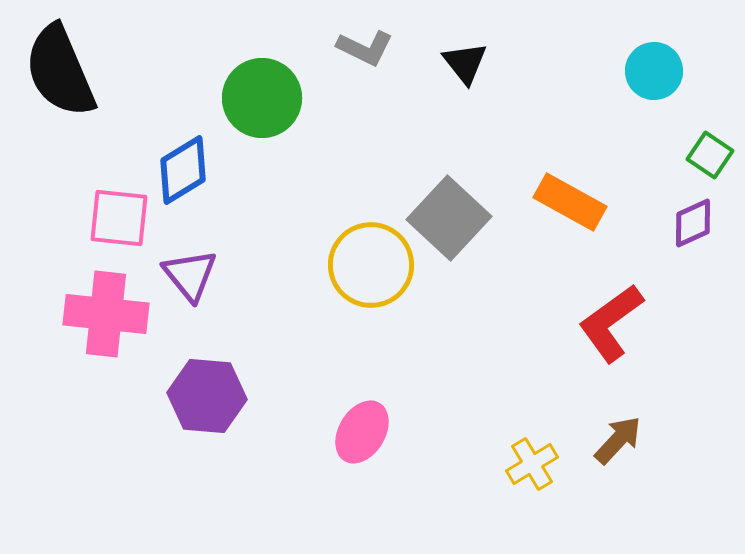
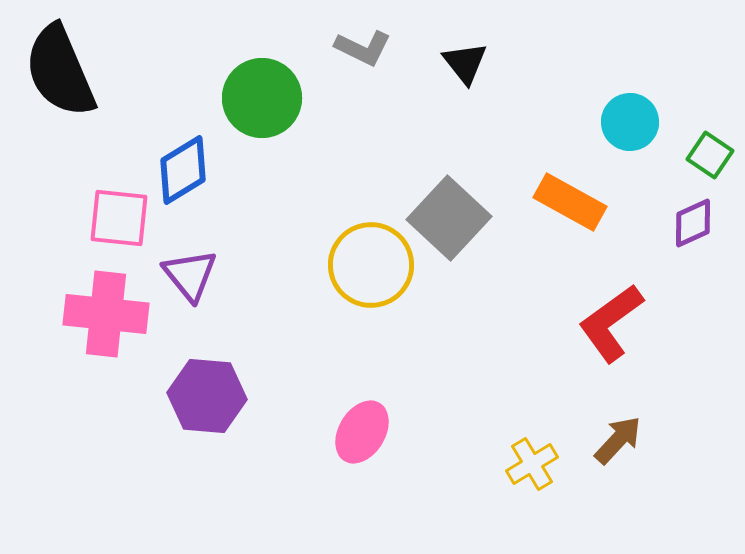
gray L-shape: moved 2 px left
cyan circle: moved 24 px left, 51 px down
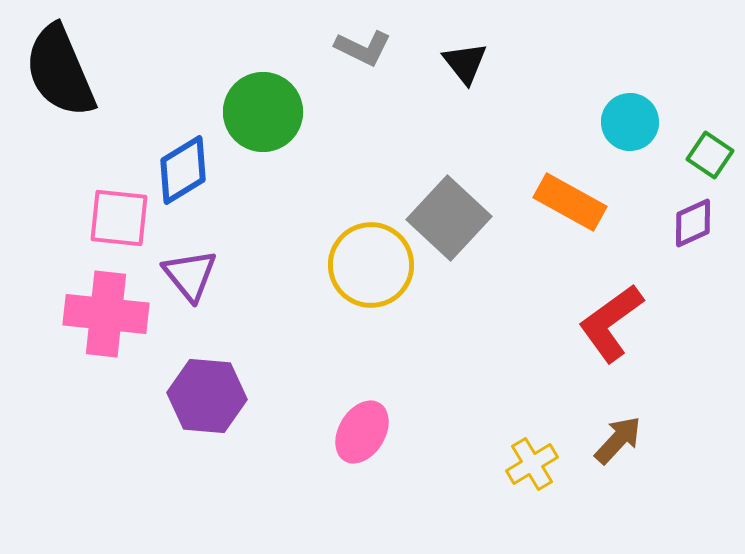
green circle: moved 1 px right, 14 px down
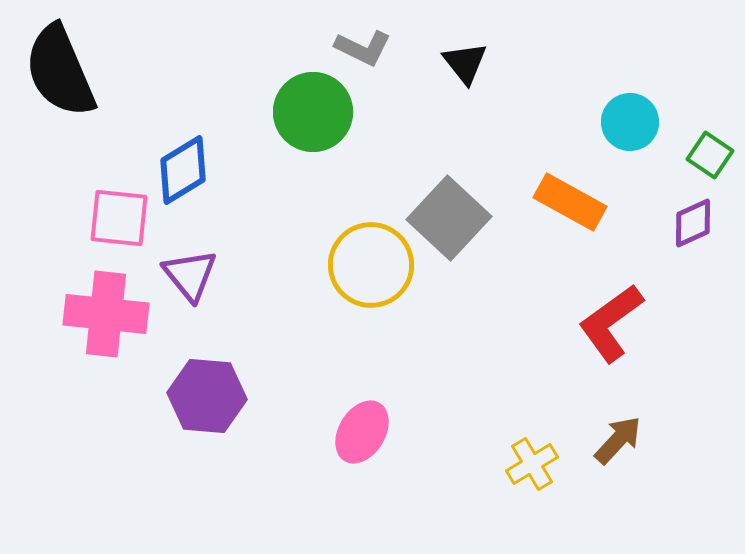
green circle: moved 50 px right
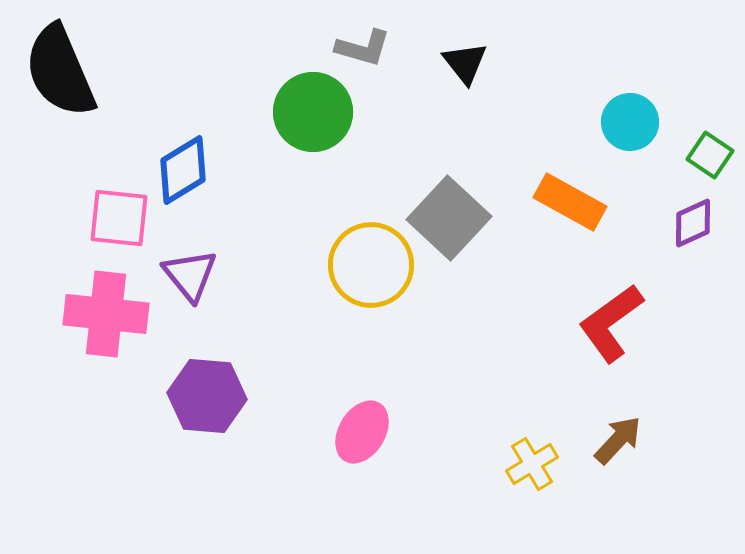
gray L-shape: rotated 10 degrees counterclockwise
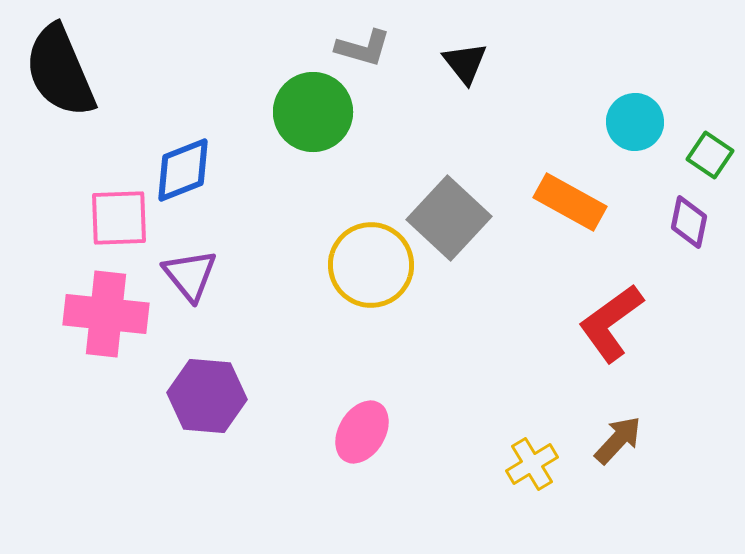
cyan circle: moved 5 px right
blue diamond: rotated 10 degrees clockwise
pink square: rotated 8 degrees counterclockwise
purple diamond: moved 4 px left, 1 px up; rotated 54 degrees counterclockwise
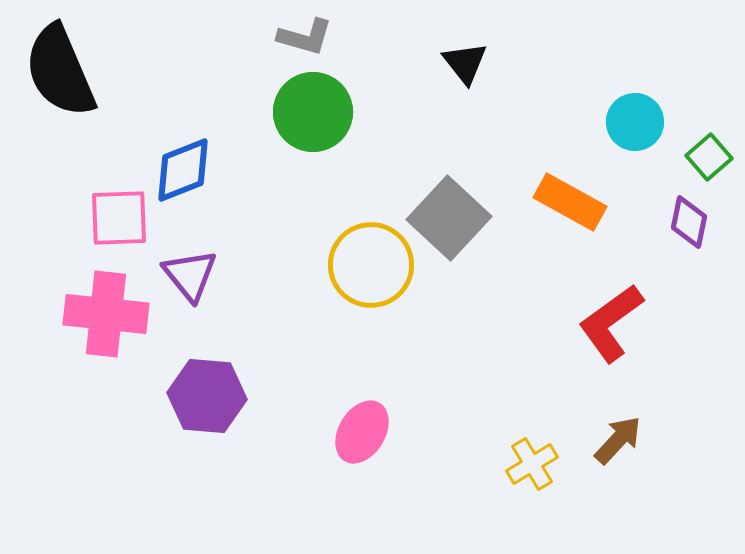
gray L-shape: moved 58 px left, 11 px up
green square: moved 1 px left, 2 px down; rotated 15 degrees clockwise
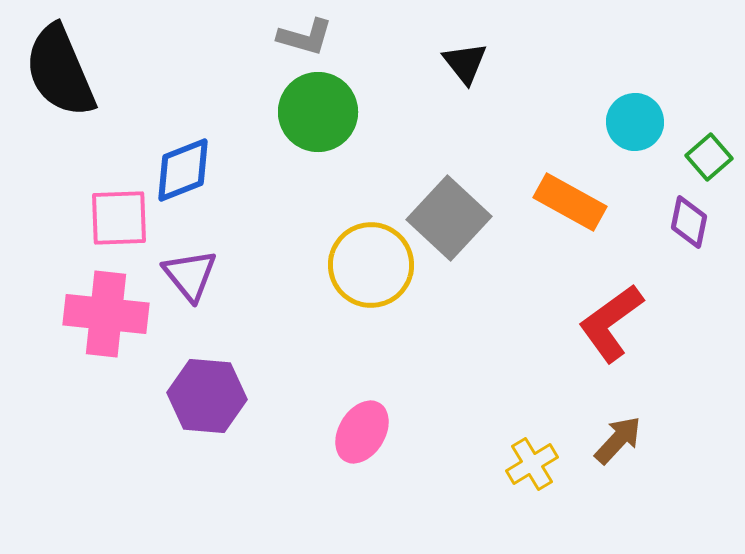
green circle: moved 5 px right
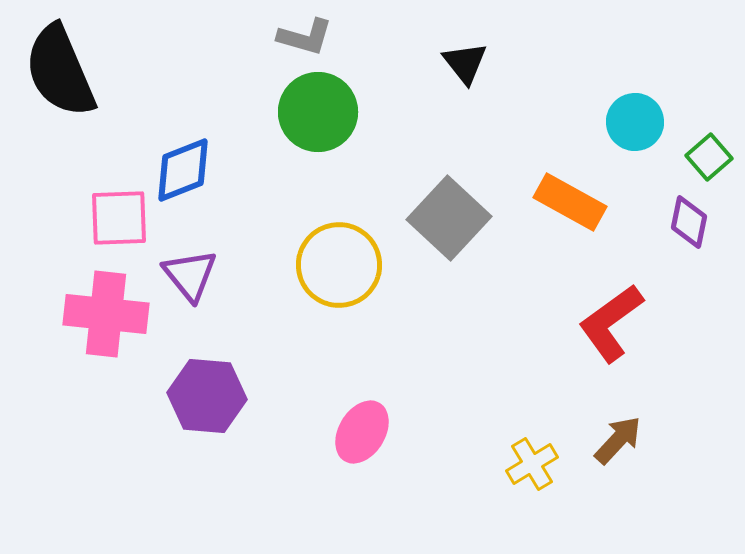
yellow circle: moved 32 px left
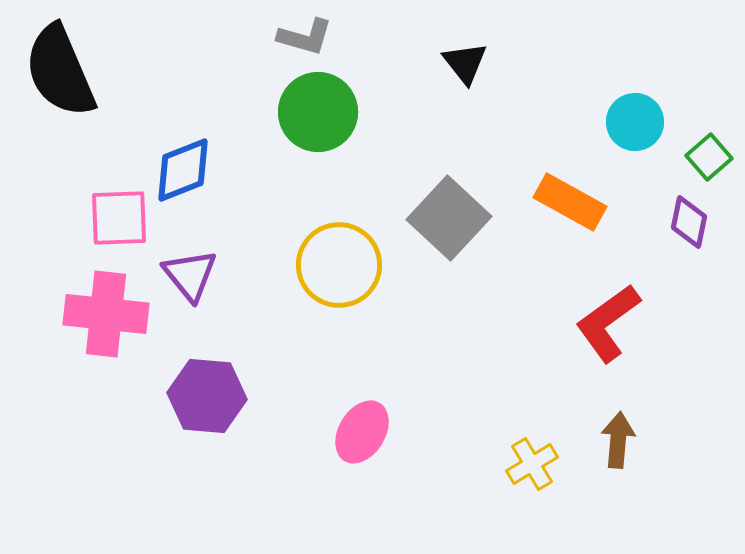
red L-shape: moved 3 px left
brown arrow: rotated 38 degrees counterclockwise
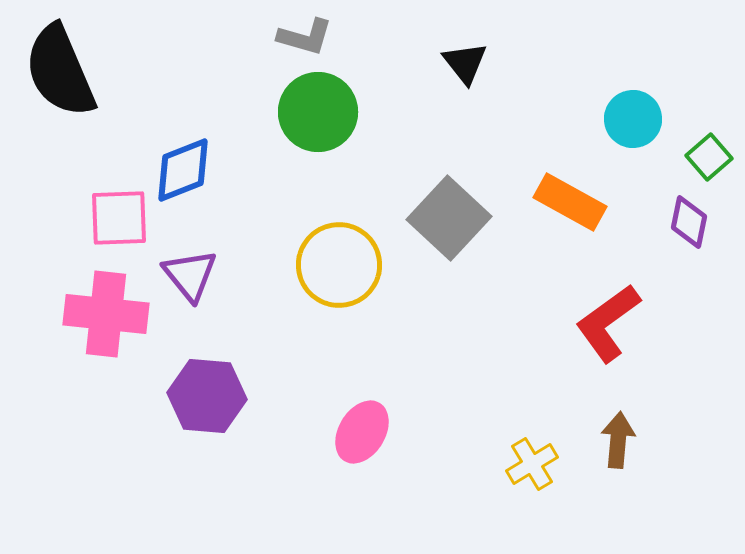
cyan circle: moved 2 px left, 3 px up
